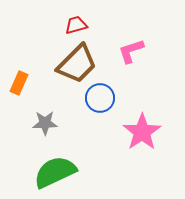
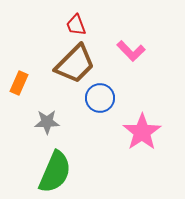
red trapezoid: rotated 95 degrees counterclockwise
pink L-shape: rotated 116 degrees counterclockwise
brown trapezoid: moved 2 px left
gray star: moved 2 px right, 1 px up
green semicircle: rotated 138 degrees clockwise
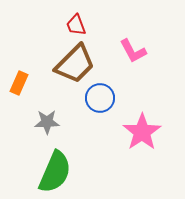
pink L-shape: moved 2 px right; rotated 16 degrees clockwise
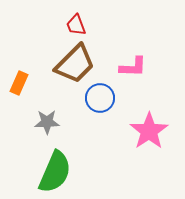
pink L-shape: moved 16 px down; rotated 60 degrees counterclockwise
pink star: moved 7 px right, 1 px up
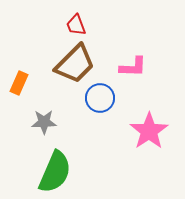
gray star: moved 3 px left
